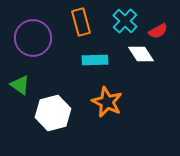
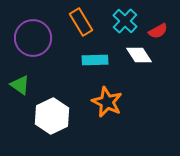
orange rectangle: rotated 16 degrees counterclockwise
white diamond: moved 2 px left, 1 px down
white hexagon: moved 1 px left, 3 px down; rotated 12 degrees counterclockwise
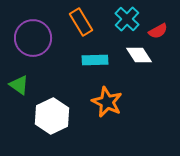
cyan cross: moved 2 px right, 2 px up
green triangle: moved 1 px left
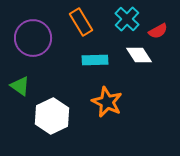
green triangle: moved 1 px right, 1 px down
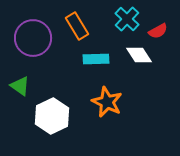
orange rectangle: moved 4 px left, 4 px down
cyan rectangle: moved 1 px right, 1 px up
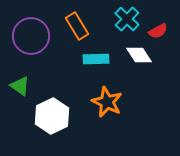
purple circle: moved 2 px left, 2 px up
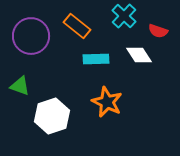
cyan cross: moved 3 px left, 3 px up
orange rectangle: rotated 20 degrees counterclockwise
red semicircle: rotated 48 degrees clockwise
green triangle: rotated 15 degrees counterclockwise
white hexagon: rotated 8 degrees clockwise
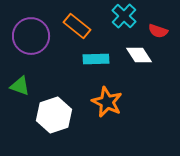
white hexagon: moved 2 px right, 1 px up
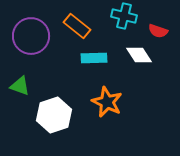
cyan cross: rotated 30 degrees counterclockwise
cyan rectangle: moved 2 px left, 1 px up
